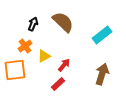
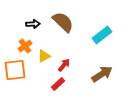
black arrow: rotated 64 degrees clockwise
brown arrow: rotated 40 degrees clockwise
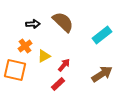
orange square: rotated 20 degrees clockwise
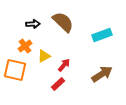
cyan rectangle: rotated 18 degrees clockwise
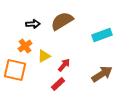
brown semicircle: moved 1 px left, 1 px up; rotated 75 degrees counterclockwise
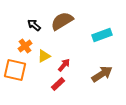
black arrow: moved 1 px right, 1 px down; rotated 136 degrees counterclockwise
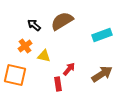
yellow triangle: rotated 40 degrees clockwise
red arrow: moved 5 px right, 4 px down
orange square: moved 5 px down
red rectangle: rotated 56 degrees counterclockwise
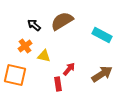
cyan rectangle: rotated 48 degrees clockwise
